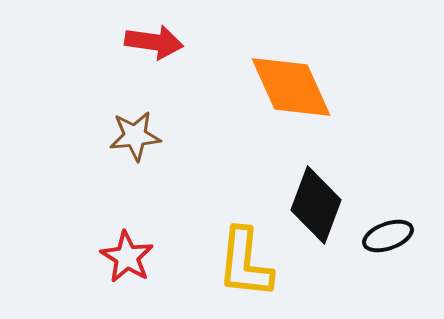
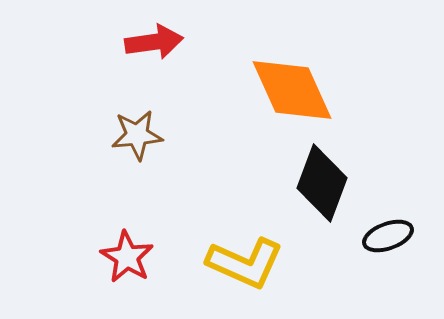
red arrow: rotated 16 degrees counterclockwise
orange diamond: moved 1 px right, 3 px down
brown star: moved 2 px right, 1 px up
black diamond: moved 6 px right, 22 px up
yellow L-shape: rotated 72 degrees counterclockwise
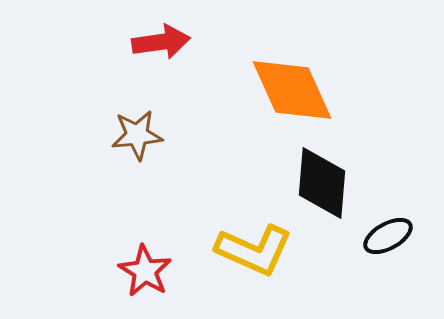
red arrow: moved 7 px right
black diamond: rotated 16 degrees counterclockwise
black ellipse: rotated 9 degrees counterclockwise
red star: moved 18 px right, 14 px down
yellow L-shape: moved 9 px right, 13 px up
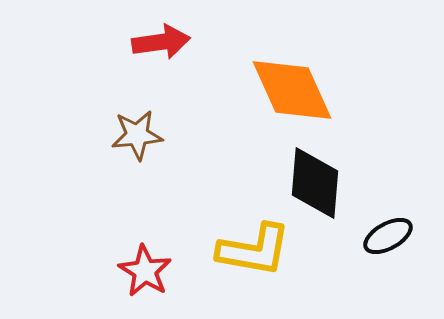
black diamond: moved 7 px left
yellow L-shape: rotated 14 degrees counterclockwise
